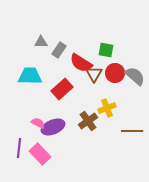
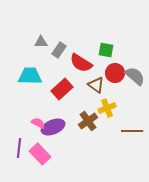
brown triangle: moved 2 px right, 11 px down; rotated 24 degrees counterclockwise
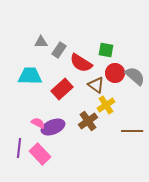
yellow cross: moved 1 px left, 3 px up; rotated 12 degrees counterclockwise
